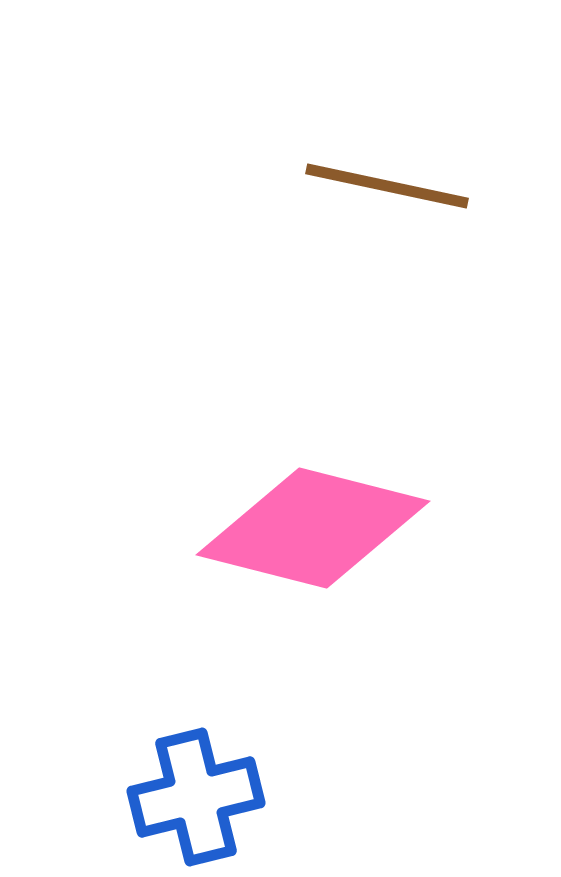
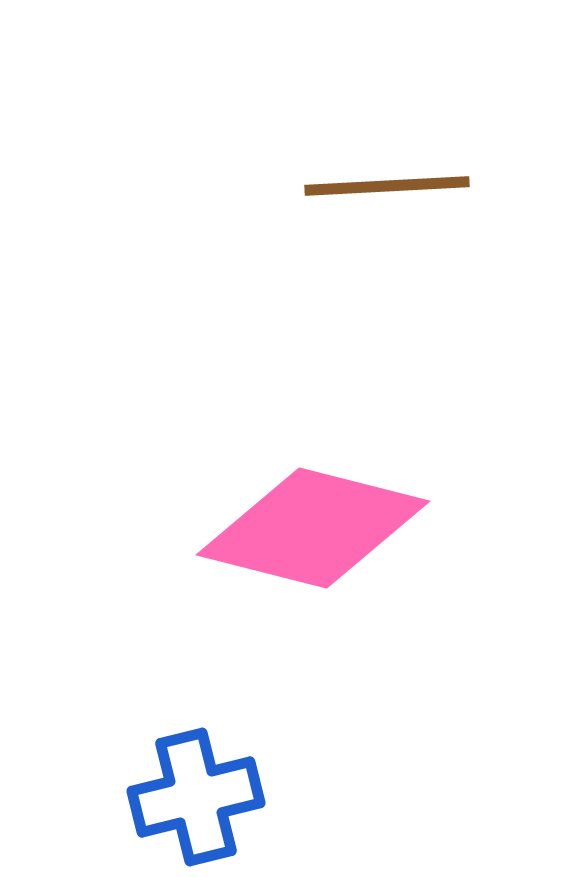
brown line: rotated 15 degrees counterclockwise
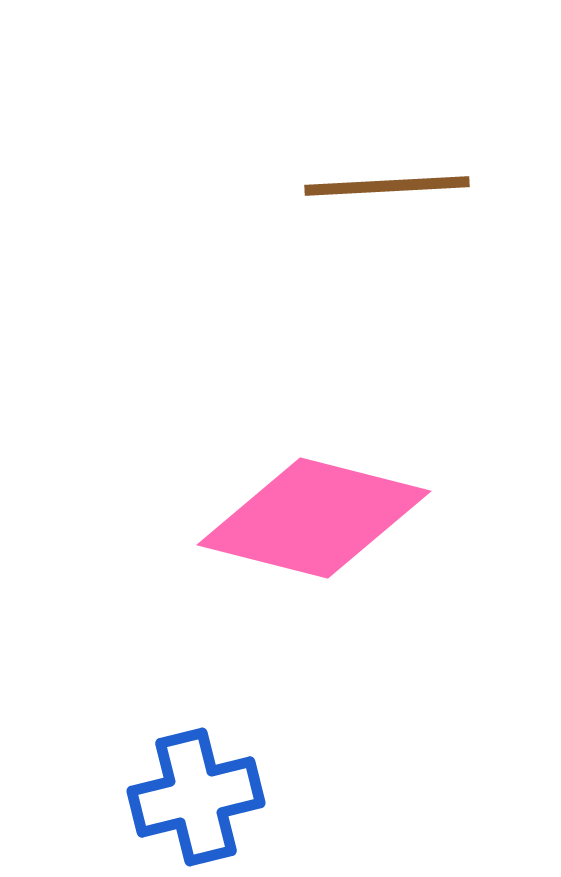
pink diamond: moved 1 px right, 10 px up
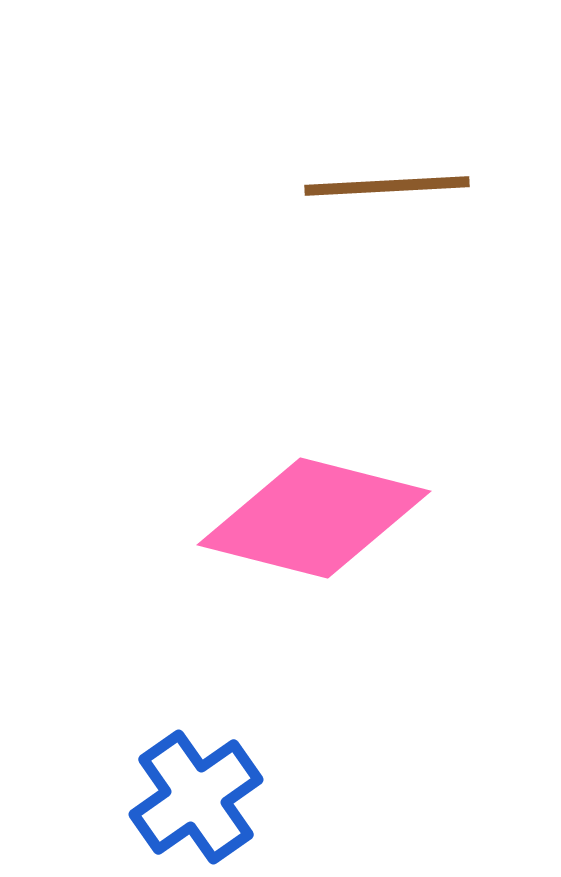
blue cross: rotated 21 degrees counterclockwise
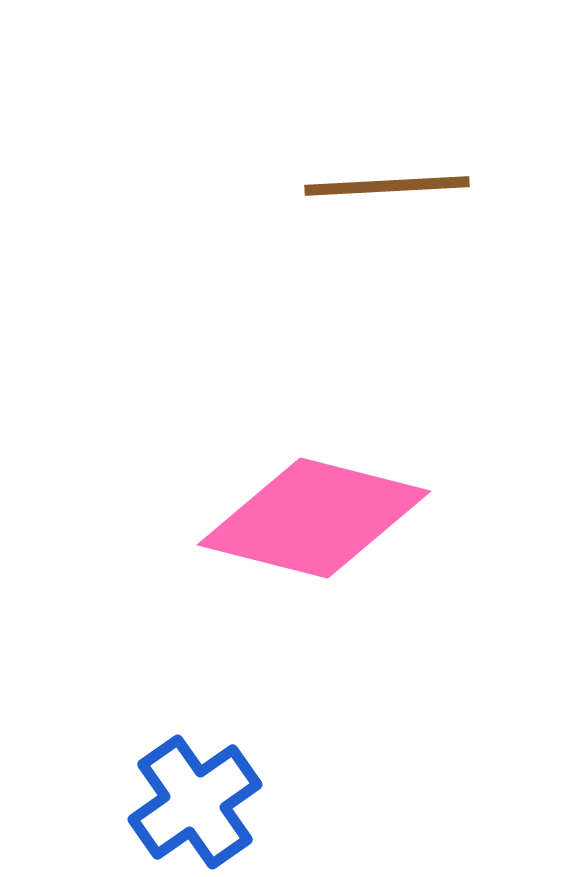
blue cross: moved 1 px left, 5 px down
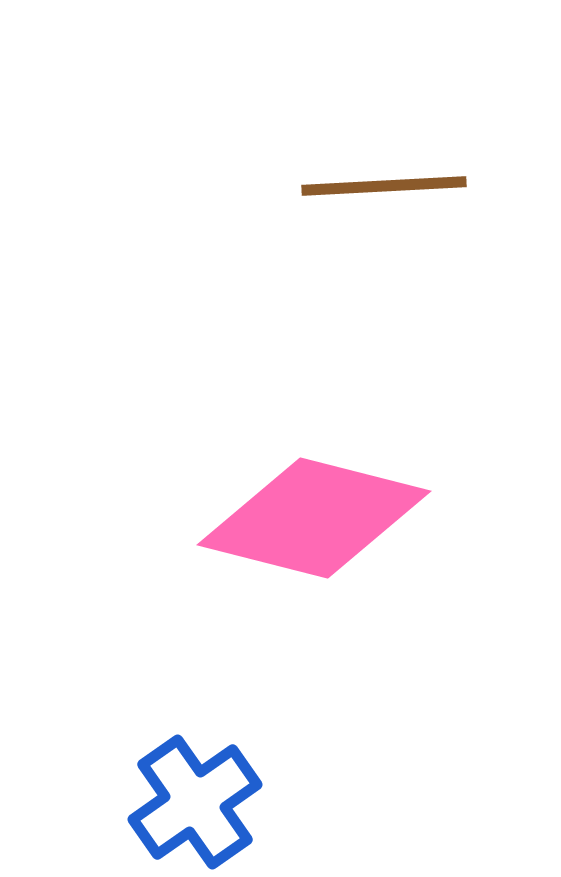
brown line: moved 3 px left
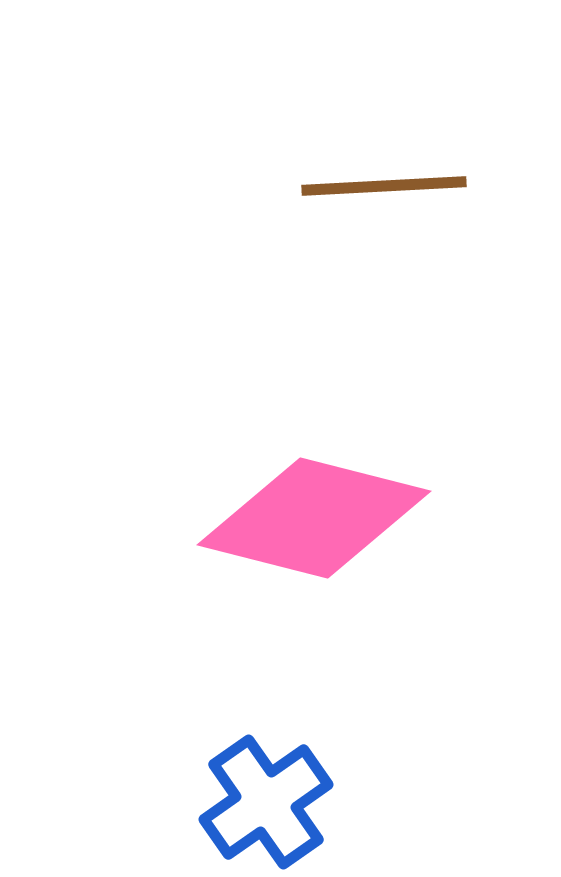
blue cross: moved 71 px right
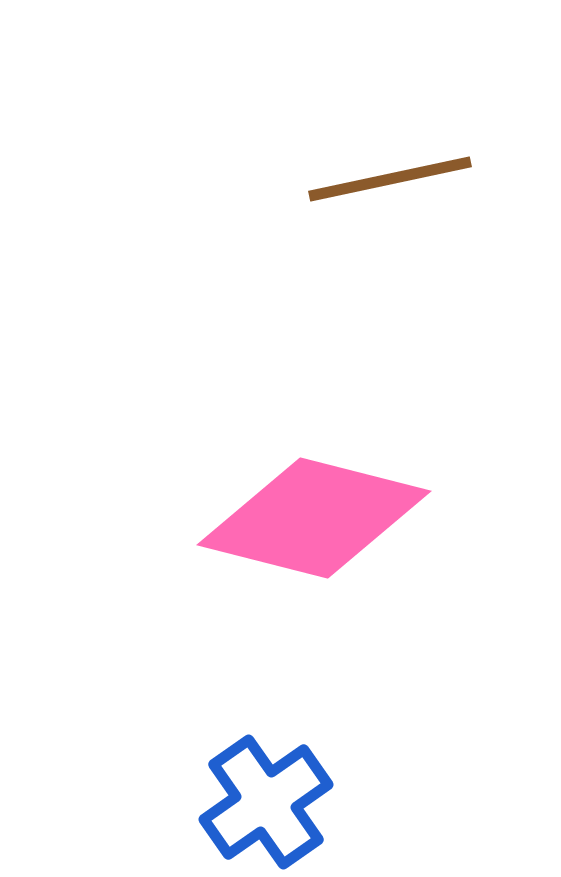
brown line: moved 6 px right, 7 px up; rotated 9 degrees counterclockwise
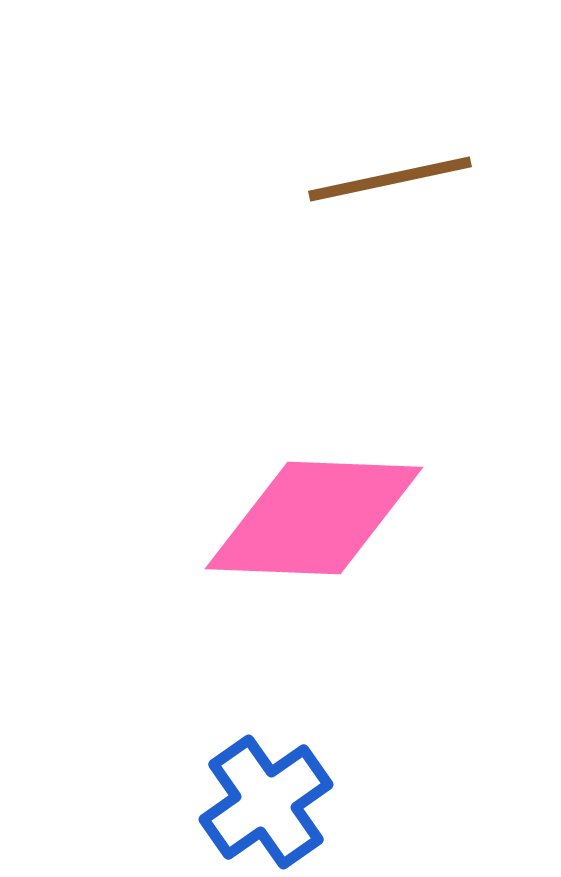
pink diamond: rotated 12 degrees counterclockwise
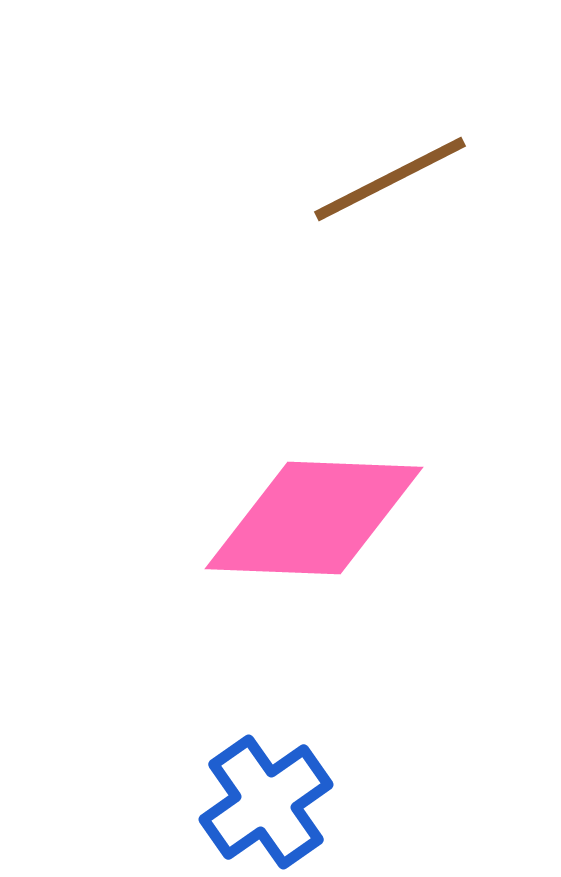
brown line: rotated 15 degrees counterclockwise
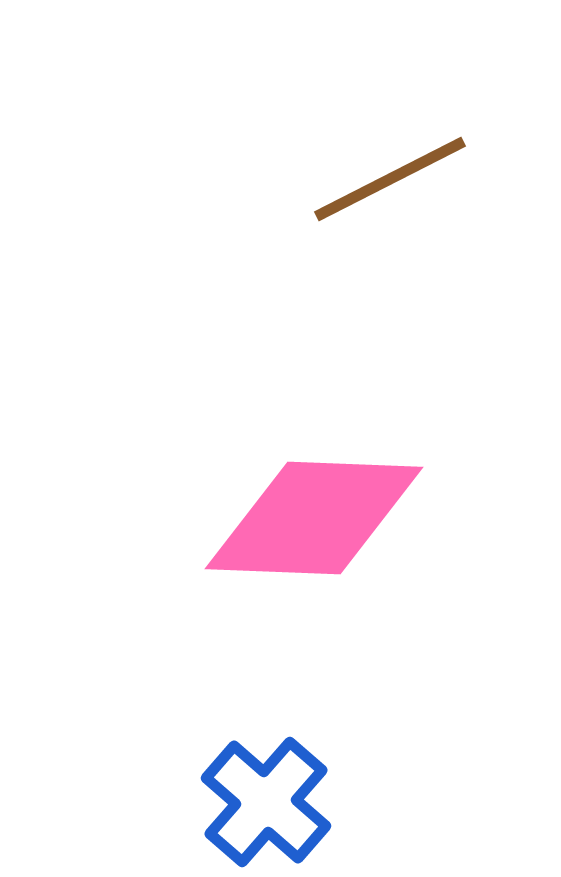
blue cross: rotated 14 degrees counterclockwise
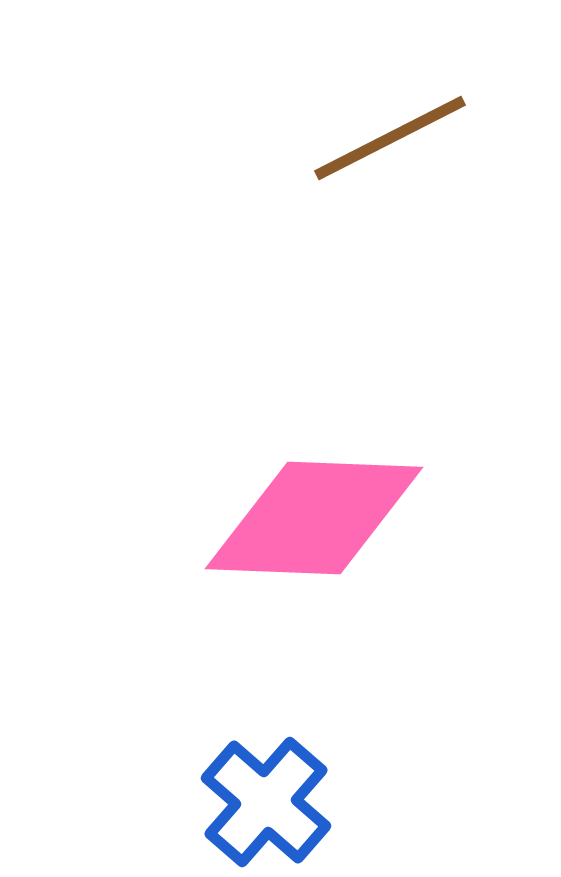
brown line: moved 41 px up
